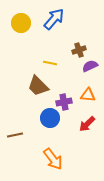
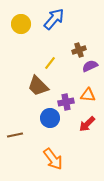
yellow circle: moved 1 px down
yellow line: rotated 64 degrees counterclockwise
purple cross: moved 2 px right
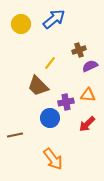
blue arrow: rotated 10 degrees clockwise
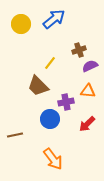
orange triangle: moved 4 px up
blue circle: moved 1 px down
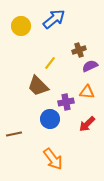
yellow circle: moved 2 px down
orange triangle: moved 1 px left, 1 px down
brown line: moved 1 px left, 1 px up
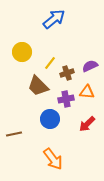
yellow circle: moved 1 px right, 26 px down
brown cross: moved 12 px left, 23 px down
purple cross: moved 3 px up
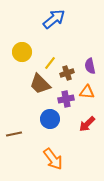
purple semicircle: rotated 77 degrees counterclockwise
brown trapezoid: moved 2 px right, 2 px up
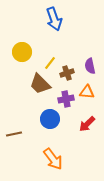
blue arrow: rotated 110 degrees clockwise
